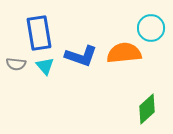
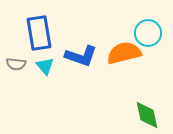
cyan circle: moved 3 px left, 5 px down
orange semicircle: rotated 8 degrees counterclockwise
green diamond: moved 6 px down; rotated 60 degrees counterclockwise
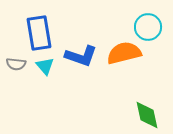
cyan circle: moved 6 px up
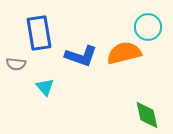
cyan triangle: moved 21 px down
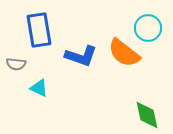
cyan circle: moved 1 px down
blue rectangle: moved 3 px up
orange semicircle: rotated 128 degrees counterclockwise
cyan triangle: moved 6 px left, 1 px down; rotated 24 degrees counterclockwise
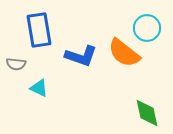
cyan circle: moved 1 px left
green diamond: moved 2 px up
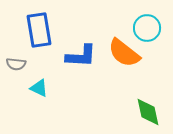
blue L-shape: rotated 16 degrees counterclockwise
green diamond: moved 1 px right, 1 px up
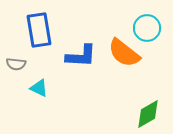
green diamond: moved 2 px down; rotated 72 degrees clockwise
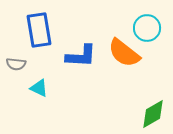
green diamond: moved 5 px right
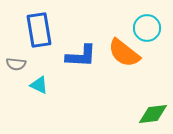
cyan triangle: moved 3 px up
green diamond: rotated 24 degrees clockwise
